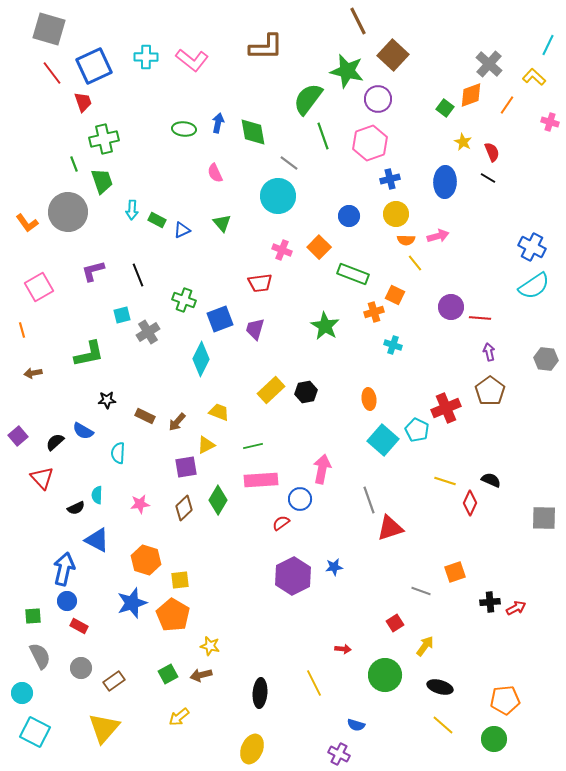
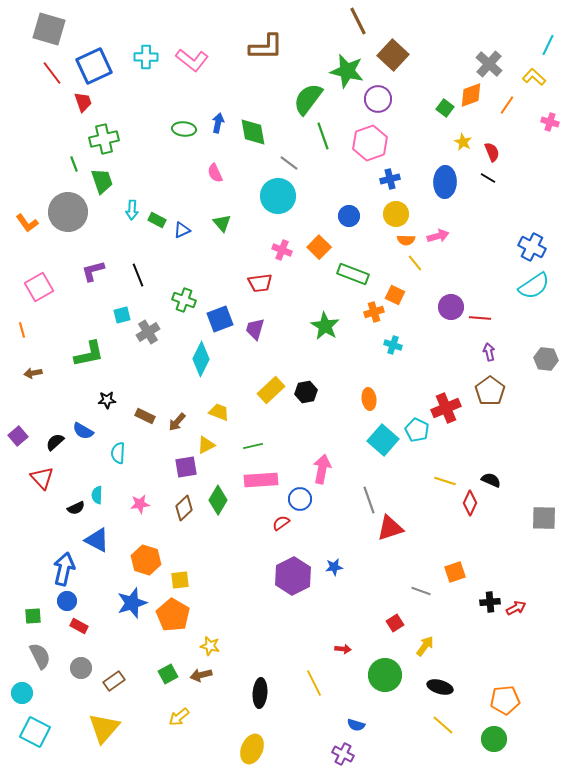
purple cross at (339, 754): moved 4 px right
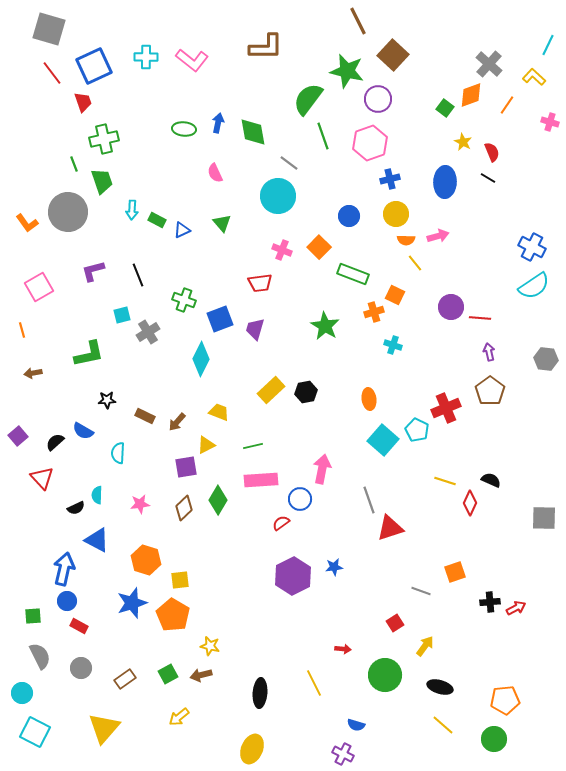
brown rectangle at (114, 681): moved 11 px right, 2 px up
